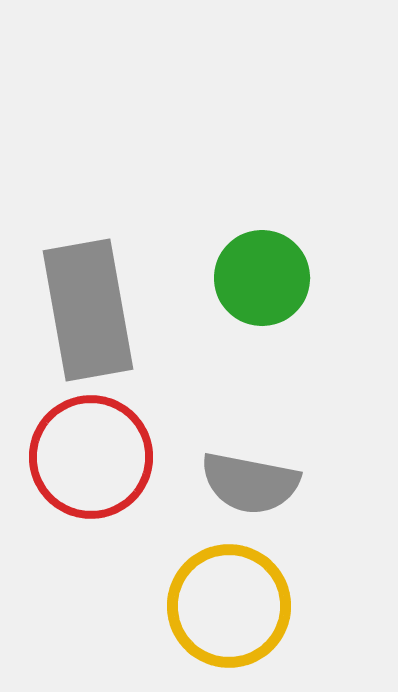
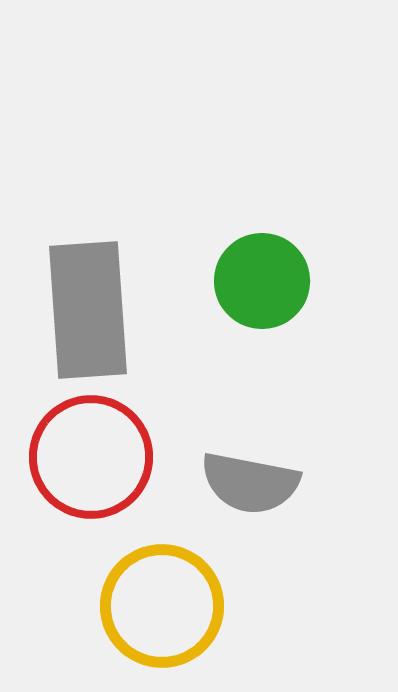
green circle: moved 3 px down
gray rectangle: rotated 6 degrees clockwise
yellow circle: moved 67 px left
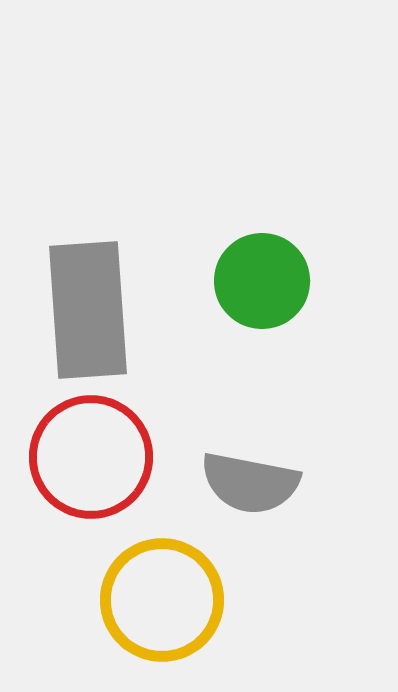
yellow circle: moved 6 px up
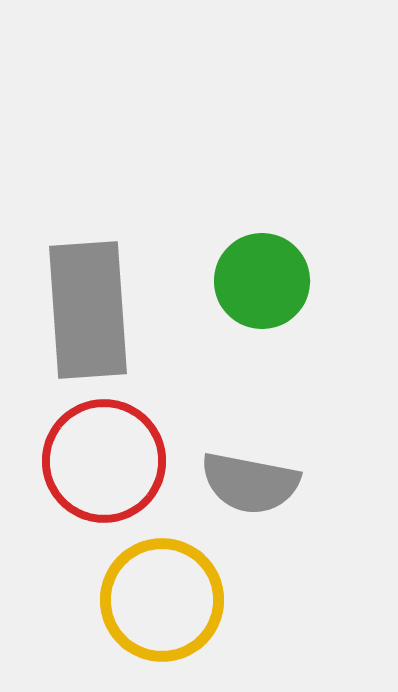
red circle: moved 13 px right, 4 px down
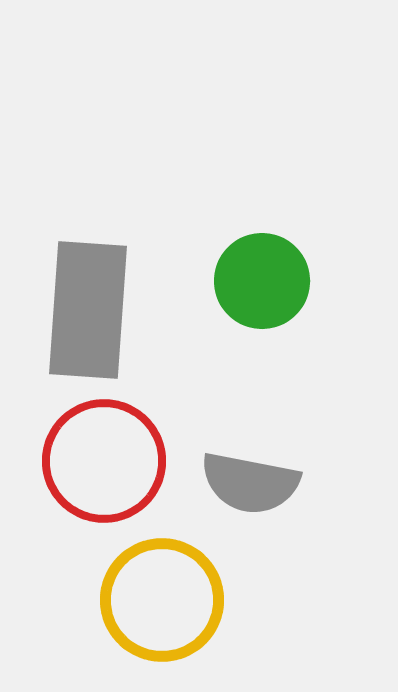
gray rectangle: rotated 8 degrees clockwise
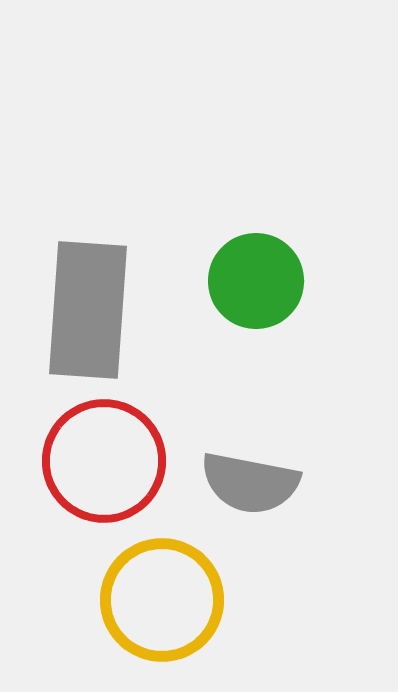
green circle: moved 6 px left
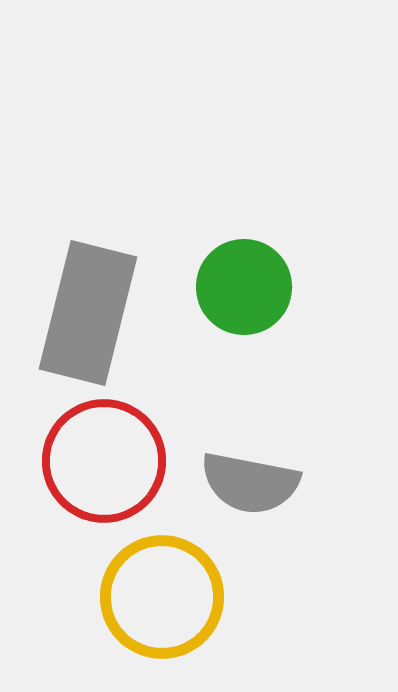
green circle: moved 12 px left, 6 px down
gray rectangle: moved 3 px down; rotated 10 degrees clockwise
yellow circle: moved 3 px up
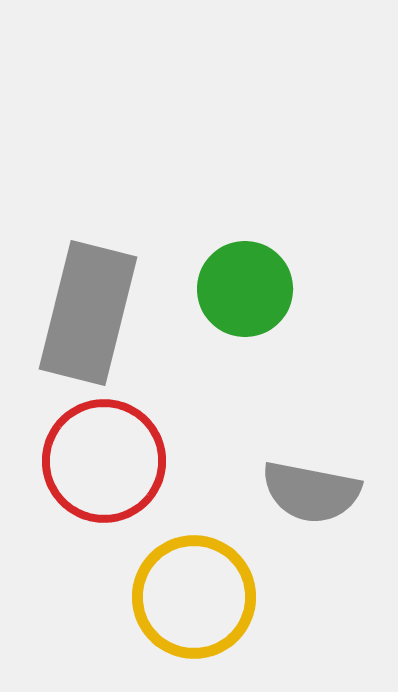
green circle: moved 1 px right, 2 px down
gray semicircle: moved 61 px right, 9 px down
yellow circle: moved 32 px right
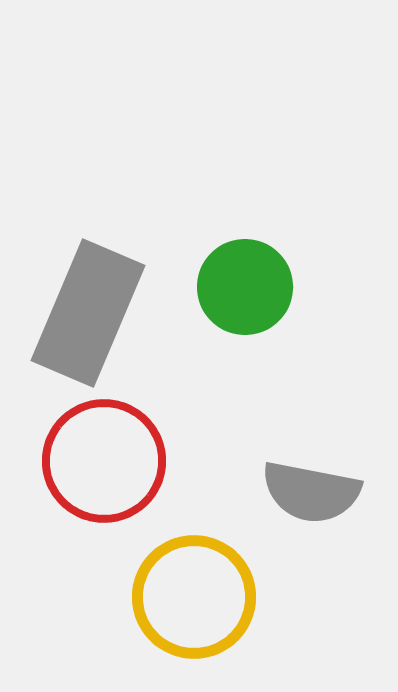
green circle: moved 2 px up
gray rectangle: rotated 9 degrees clockwise
